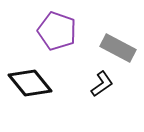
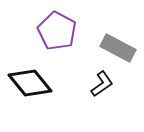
purple pentagon: rotated 9 degrees clockwise
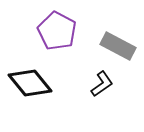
gray rectangle: moved 2 px up
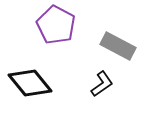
purple pentagon: moved 1 px left, 6 px up
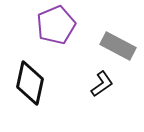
purple pentagon: rotated 21 degrees clockwise
black diamond: rotated 51 degrees clockwise
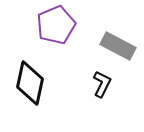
black L-shape: rotated 28 degrees counterclockwise
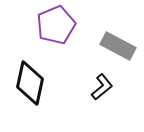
black L-shape: moved 3 px down; rotated 24 degrees clockwise
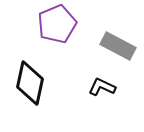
purple pentagon: moved 1 px right, 1 px up
black L-shape: rotated 116 degrees counterclockwise
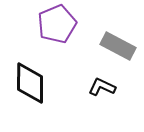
black diamond: rotated 12 degrees counterclockwise
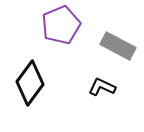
purple pentagon: moved 4 px right, 1 px down
black diamond: rotated 36 degrees clockwise
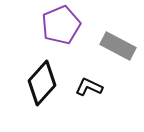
black diamond: moved 12 px right; rotated 6 degrees clockwise
black L-shape: moved 13 px left
